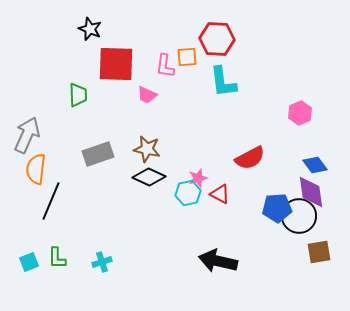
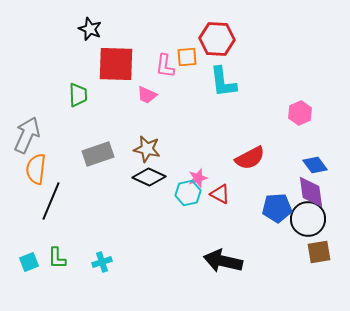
black circle: moved 9 px right, 3 px down
black arrow: moved 5 px right
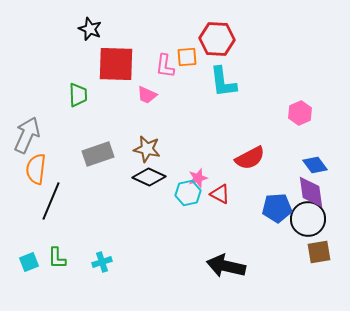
black arrow: moved 3 px right, 5 px down
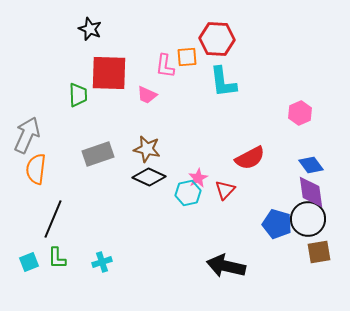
red square: moved 7 px left, 9 px down
blue diamond: moved 4 px left
pink star: rotated 12 degrees counterclockwise
red triangle: moved 5 px right, 4 px up; rotated 45 degrees clockwise
black line: moved 2 px right, 18 px down
blue pentagon: moved 16 px down; rotated 20 degrees clockwise
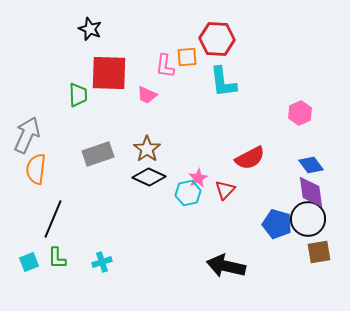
brown star: rotated 24 degrees clockwise
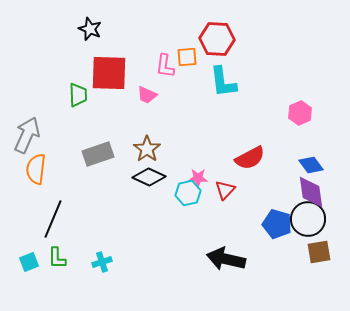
pink star: rotated 30 degrees clockwise
black arrow: moved 7 px up
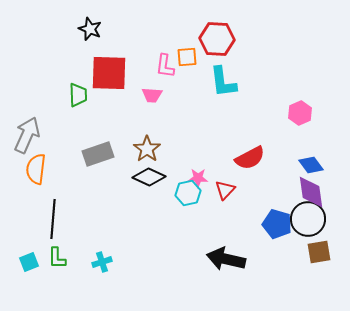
pink trapezoid: moved 5 px right; rotated 20 degrees counterclockwise
black line: rotated 18 degrees counterclockwise
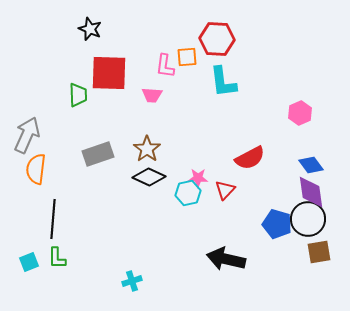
cyan cross: moved 30 px right, 19 px down
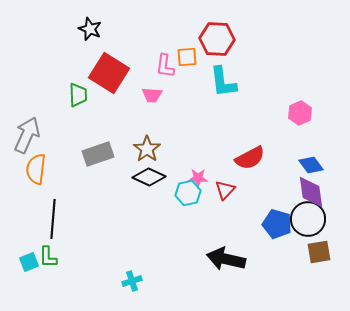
red square: rotated 30 degrees clockwise
green L-shape: moved 9 px left, 1 px up
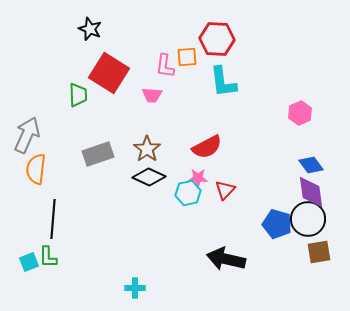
red semicircle: moved 43 px left, 11 px up
cyan cross: moved 3 px right, 7 px down; rotated 18 degrees clockwise
